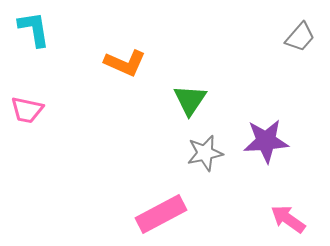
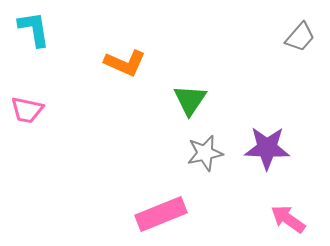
purple star: moved 1 px right, 7 px down; rotated 6 degrees clockwise
pink rectangle: rotated 6 degrees clockwise
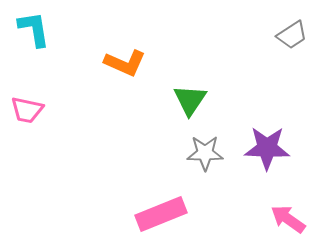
gray trapezoid: moved 8 px left, 2 px up; rotated 16 degrees clockwise
gray star: rotated 12 degrees clockwise
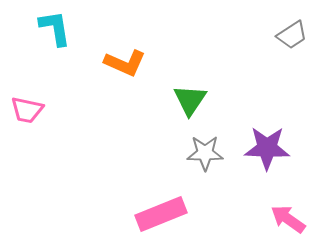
cyan L-shape: moved 21 px right, 1 px up
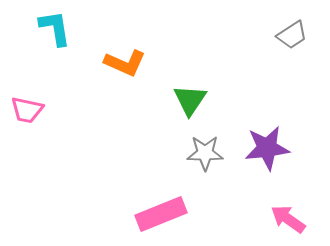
purple star: rotated 9 degrees counterclockwise
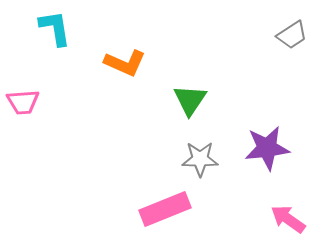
pink trapezoid: moved 4 px left, 8 px up; rotated 16 degrees counterclockwise
gray star: moved 5 px left, 6 px down
pink rectangle: moved 4 px right, 5 px up
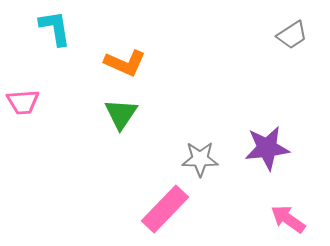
green triangle: moved 69 px left, 14 px down
pink rectangle: rotated 24 degrees counterclockwise
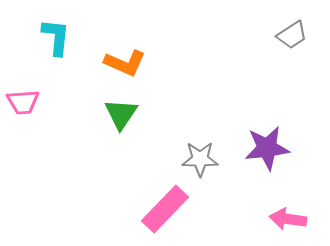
cyan L-shape: moved 1 px right, 9 px down; rotated 15 degrees clockwise
pink arrow: rotated 27 degrees counterclockwise
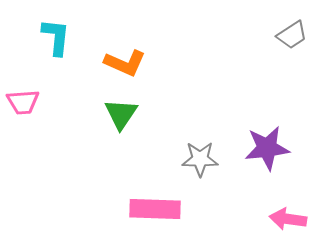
pink rectangle: moved 10 px left; rotated 48 degrees clockwise
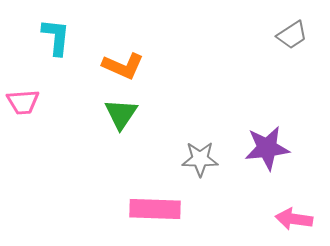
orange L-shape: moved 2 px left, 3 px down
pink arrow: moved 6 px right
